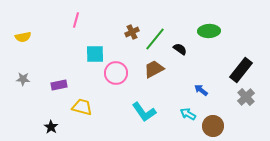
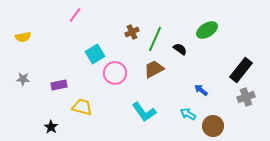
pink line: moved 1 px left, 5 px up; rotated 21 degrees clockwise
green ellipse: moved 2 px left, 1 px up; rotated 30 degrees counterclockwise
green line: rotated 15 degrees counterclockwise
cyan square: rotated 30 degrees counterclockwise
pink circle: moved 1 px left
gray cross: rotated 24 degrees clockwise
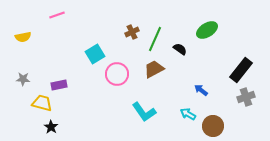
pink line: moved 18 px left; rotated 35 degrees clockwise
pink circle: moved 2 px right, 1 px down
yellow trapezoid: moved 40 px left, 4 px up
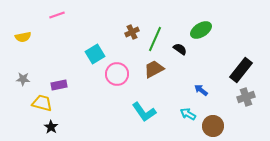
green ellipse: moved 6 px left
